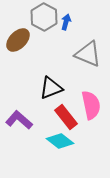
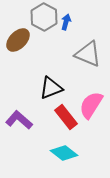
pink semicircle: rotated 136 degrees counterclockwise
cyan diamond: moved 4 px right, 12 px down
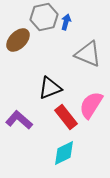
gray hexagon: rotated 20 degrees clockwise
black triangle: moved 1 px left
cyan diamond: rotated 64 degrees counterclockwise
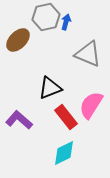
gray hexagon: moved 2 px right
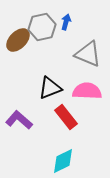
gray hexagon: moved 4 px left, 10 px down
pink semicircle: moved 4 px left, 14 px up; rotated 60 degrees clockwise
cyan diamond: moved 1 px left, 8 px down
